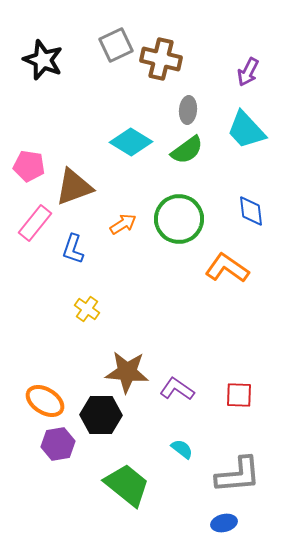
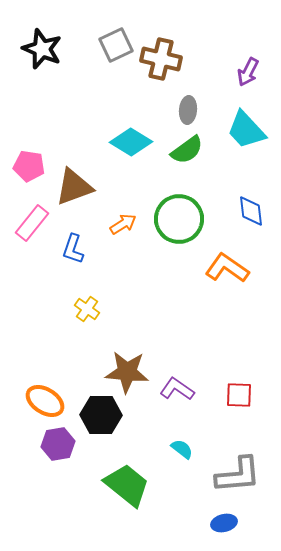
black star: moved 1 px left, 11 px up
pink rectangle: moved 3 px left
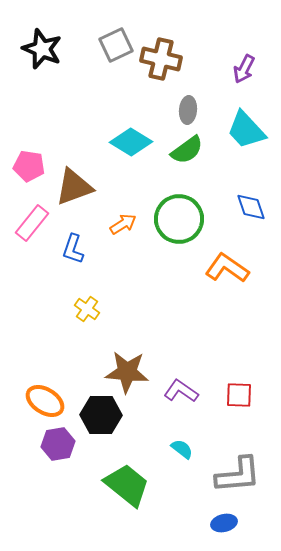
purple arrow: moved 4 px left, 3 px up
blue diamond: moved 4 px up; rotated 12 degrees counterclockwise
purple L-shape: moved 4 px right, 2 px down
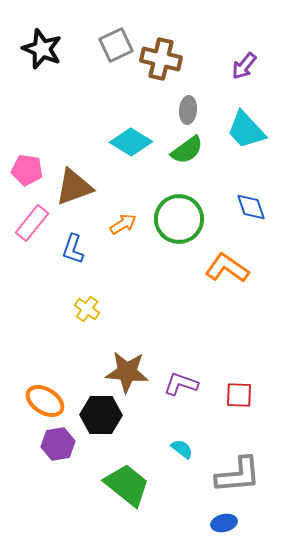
purple arrow: moved 3 px up; rotated 12 degrees clockwise
pink pentagon: moved 2 px left, 4 px down
purple L-shape: moved 7 px up; rotated 16 degrees counterclockwise
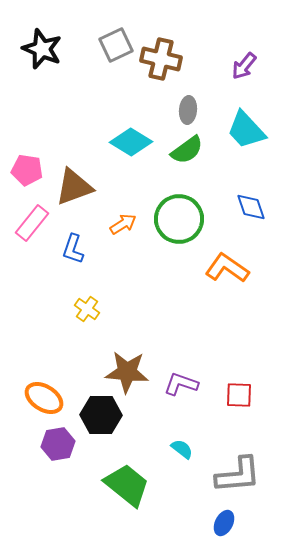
orange ellipse: moved 1 px left, 3 px up
blue ellipse: rotated 50 degrees counterclockwise
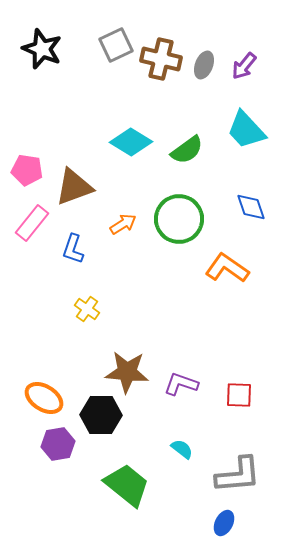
gray ellipse: moved 16 px right, 45 px up; rotated 16 degrees clockwise
